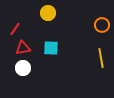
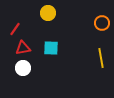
orange circle: moved 2 px up
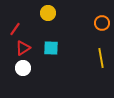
red triangle: rotated 21 degrees counterclockwise
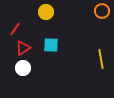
yellow circle: moved 2 px left, 1 px up
orange circle: moved 12 px up
cyan square: moved 3 px up
yellow line: moved 1 px down
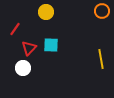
red triangle: moved 6 px right; rotated 14 degrees counterclockwise
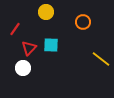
orange circle: moved 19 px left, 11 px down
yellow line: rotated 42 degrees counterclockwise
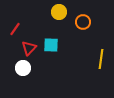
yellow circle: moved 13 px right
yellow line: rotated 60 degrees clockwise
